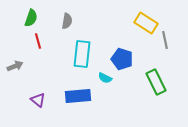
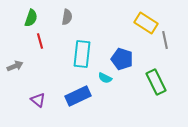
gray semicircle: moved 4 px up
red line: moved 2 px right
blue rectangle: rotated 20 degrees counterclockwise
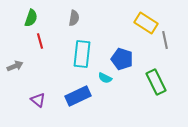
gray semicircle: moved 7 px right, 1 px down
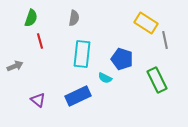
green rectangle: moved 1 px right, 2 px up
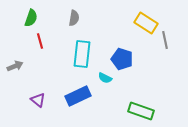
green rectangle: moved 16 px left, 31 px down; rotated 45 degrees counterclockwise
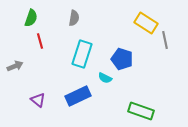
cyan rectangle: rotated 12 degrees clockwise
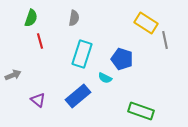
gray arrow: moved 2 px left, 9 px down
blue rectangle: rotated 15 degrees counterclockwise
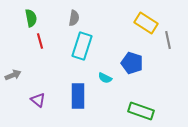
green semicircle: rotated 30 degrees counterclockwise
gray line: moved 3 px right
cyan rectangle: moved 8 px up
blue pentagon: moved 10 px right, 4 px down
blue rectangle: rotated 50 degrees counterclockwise
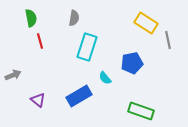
cyan rectangle: moved 5 px right, 1 px down
blue pentagon: rotated 30 degrees counterclockwise
cyan semicircle: rotated 24 degrees clockwise
blue rectangle: moved 1 px right; rotated 60 degrees clockwise
